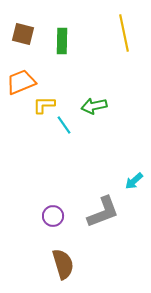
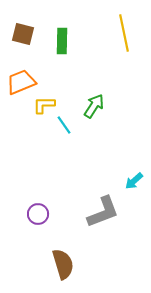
green arrow: rotated 135 degrees clockwise
purple circle: moved 15 px left, 2 px up
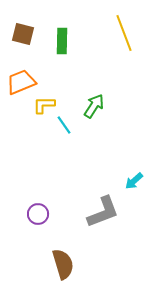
yellow line: rotated 9 degrees counterclockwise
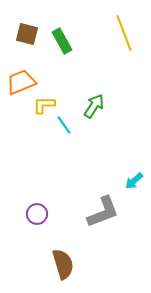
brown square: moved 4 px right
green rectangle: rotated 30 degrees counterclockwise
purple circle: moved 1 px left
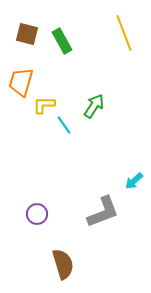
orange trapezoid: rotated 52 degrees counterclockwise
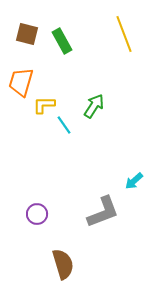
yellow line: moved 1 px down
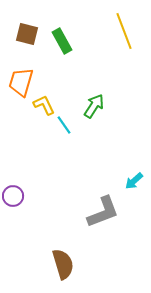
yellow line: moved 3 px up
yellow L-shape: rotated 65 degrees clockwise
purple circle: moved 24 px left, 18 px up
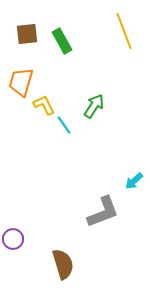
brown square: rotated 20 degrees counterclockwise
purple circle: moved 43 px down
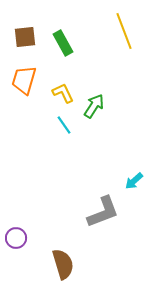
brown square: moved 2 px left, 3 px down
green rectangle: moved 1 px right, 2 px down
orange trapezoid: moved 3 px right, 2 px up
yellow L-shape: moved 19 px right, 12 px up
purple circle: moved 3 px right, 1 px up
